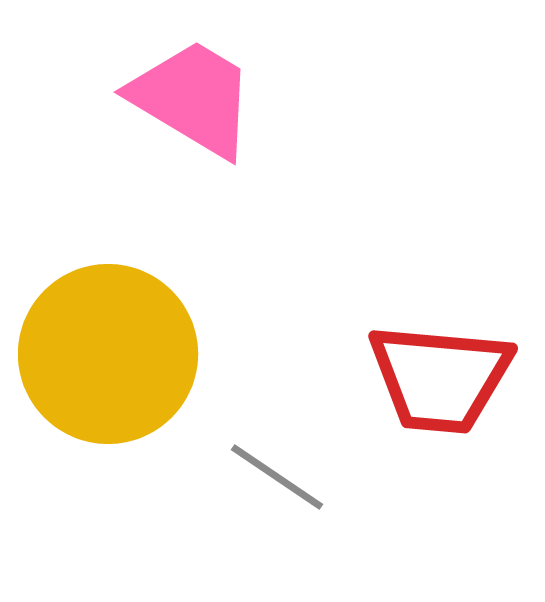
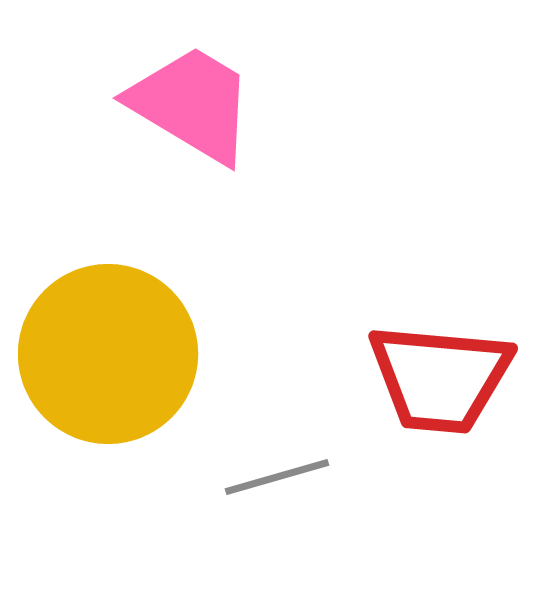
pink trapezoid: moved 1 px left, 6 px down
gray line: rotated 50 degrees counterclockwise
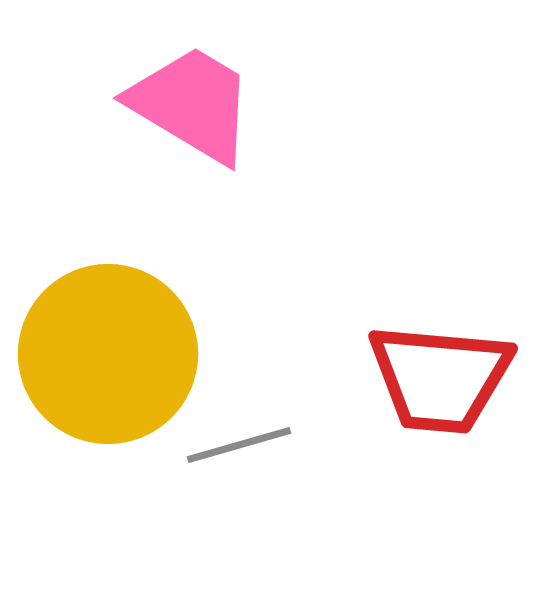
gray line: moved 38 px left, 32 px up
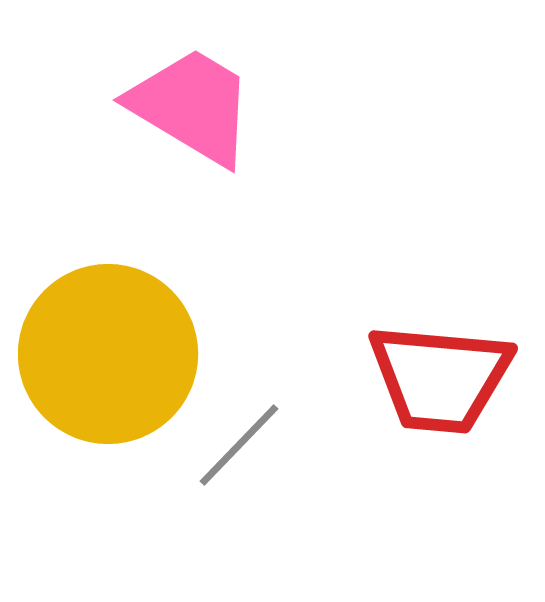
pink trapezoid: moved 2 px down
gray line: rotated 30 degrees counterclockwise
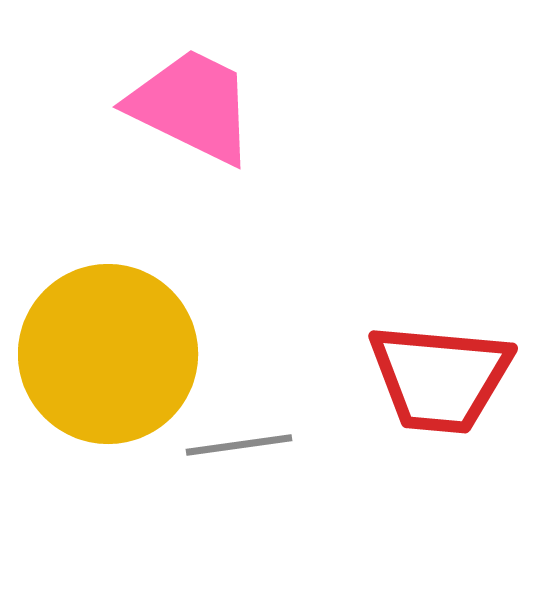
pink trapezoid: rotated 5 degrees counterclockwise
gray line: rotated 38 degrees clockwise
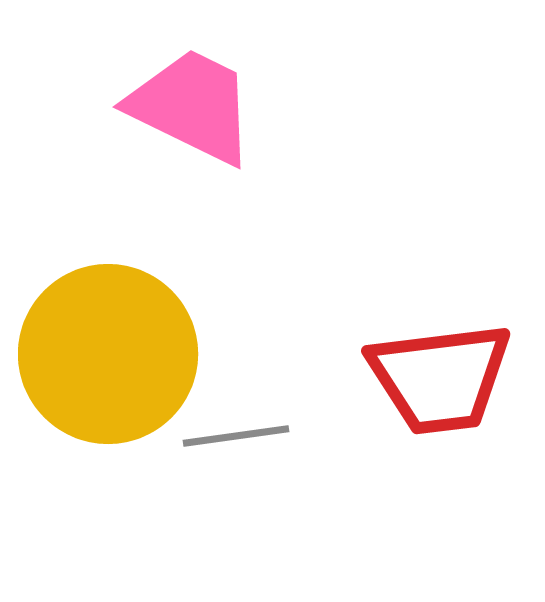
red trapezoid: rotated 12 degrees counterclockwise
gray line: moved 3 px left, 9 px up
